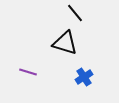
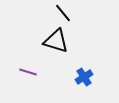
black line: moved 12 px left
black triangle: moved 9 px left, 2 px up
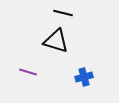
black line: rotated 36 degrees counterclockwise
blue cross: rotated 18 degrees clockwise
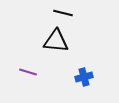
black triangle: rotated 12 degrees counterclockwise
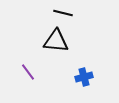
purple line: rotated 36 degrees clockwise
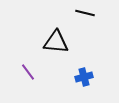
black line: moved 22 px right
black triangle: moved 1 px down
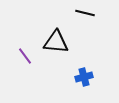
purple line: moved 3 px left, 16 px up
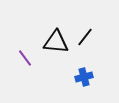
black line: moved 24 px down; rotated 66 degrees counterclockwise
purple line: moved 2 px down
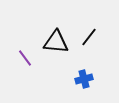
black line: moved 4 px right
blue cross: moved 2 px down
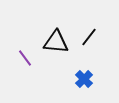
blue cross: rotated 30 degrees counterclockwise
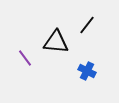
black line: moved 2 px left, 12 px up
blue cross: moved 3 px right, 8 px up; rotated 18 degrees counterclockwise
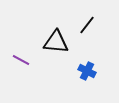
purple line: moved 4 px left, 2 px down; rotated 24 degrees counterclockwise
